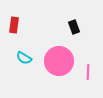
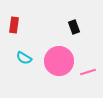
pink line: rotated 70 degrees clockwise
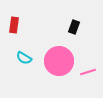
black rectangle: rotated 40 degrees clockwise
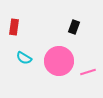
red rectangle: moved 2 px down
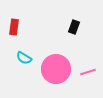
pink circle: moved 3 px left, 8 px down
